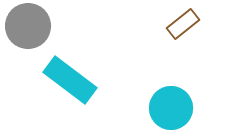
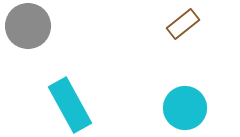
cyan rectangle: moved 25 px down; rotated 24 degrees clockwise
cyan circle: moved 14 px right
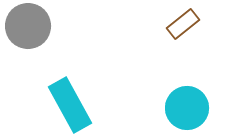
cyan circle: moved 2 px right
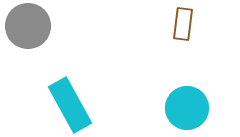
brown rectangle: rotated 44 degrees counterclockwise
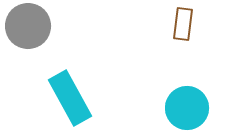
cyan rectangle: moved 7 px up
